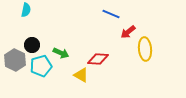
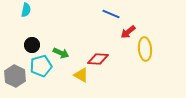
gray hexagon: moved 16 px down
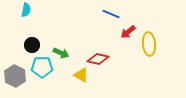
yellow ellipse: moved 4 px right, 5 px up
red diamond: rotated 10 degrees clockwise
cyan pentagon: moved 1 px right, 1 px down; rotated 15 degrees clockwise
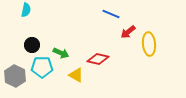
yellow triangle: moved 5 px left
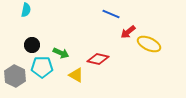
yellow ellipse: rotated 60 degrees counterclockwise
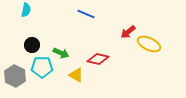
blue line: moved 25 px left
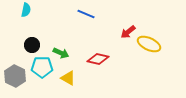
yellow triangle: moved 8 px left, 3 px down
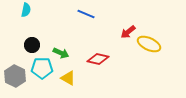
cyan pentagon: moved 1 px down
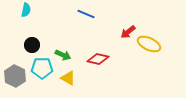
green arrow: moved 2 px right, 2 px down
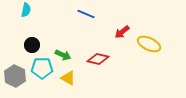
red arrow: moved 6 px left
